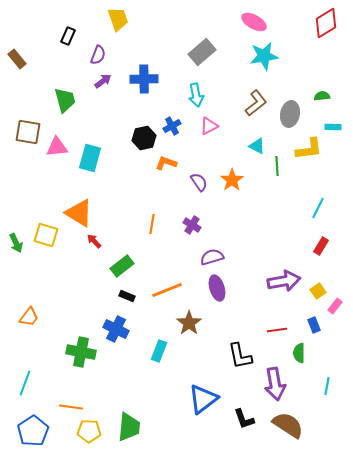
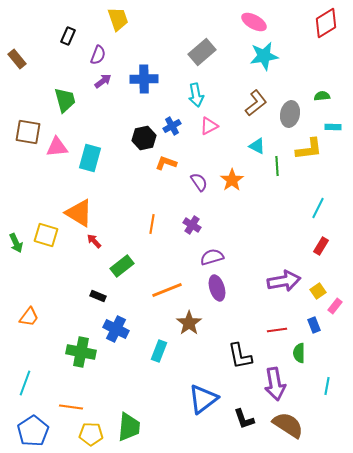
black rectangle at (127, 296): moved 29 px left
yellow pentagon at (89, 431): moved 2 px right, 3 px down
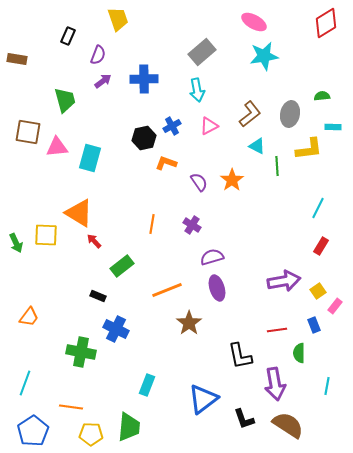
brown rectangle at (17, 59): rotated 42 degrees counterclockwise
cyan arrow at (196, 95): moved 1 px right, 5 px up
brown L-shape at (256, 103): moved 6 px left, 11 px down
yellow square at (46, 235): rotated 15 degrees counterclockwise
cyan rectangle at (159, 351): moved 12 px left, 34 px down
